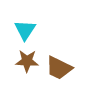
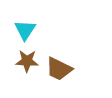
brown trapezoid: moved 1 px down
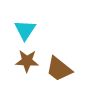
brown trapezoid: rotated 12 degrees clockwise
